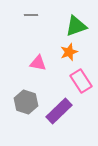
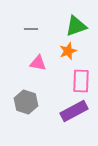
gray line: moved 14 px down
orange star: moved 1 px left, 1 px up
pink rectangle: rotated 35 degrees clockwise
purple rectangle: moved 15 px right; rotated 16 degrees clockwise
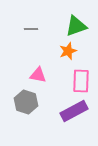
pink triangle: moved 12 px down
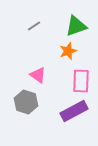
gray line: moved 3 px right, 3 px up; rotated 32 degrees counterclockwise
pink triangle: rotated 24 degrees clockwise
